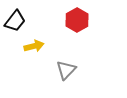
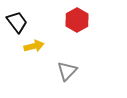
black trapezoid: moved 2 px right, 1 px down; rotated 75 degrees counterclockwise
gray triangle: moved 1 px right, 1 px down
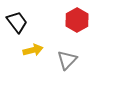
yellow arrow: moved 1 px left, 4 px down
gray triangle: moved 11 px up
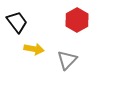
yellow arrow: moved 1 px right, 1 px up; rotated 24 degrees clockwise
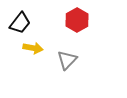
black trapezoid: moved 3 px right, 1 px down; rotated 75 degrees clockwise
yellow arrow: moved 1 px left, 1 px up
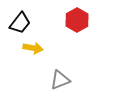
gray triangle: moved 7 px left, 20 px down; rotated 25 degrees clockwise
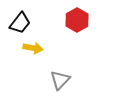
gray triangle: rotated 25 degrees counterclockwise
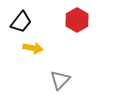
black trapezoid: moved 1 px right, 1 px up
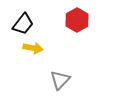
black trapezoid: moved 2 px right, 2 px down
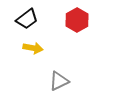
black trapezoid: moved 4 px right, 5 px up; rotated 15 degrees clockwise
gray triangle: moved 1 px left, 1 px down; rotated 20 degrees clockwise
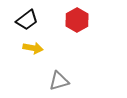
black trapezoid: moved 1 px down
gray triangle: rotated 10 degrees clockwise
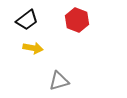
red hexagon: rotated 10 degrees counterclockwise
